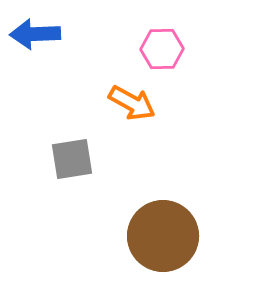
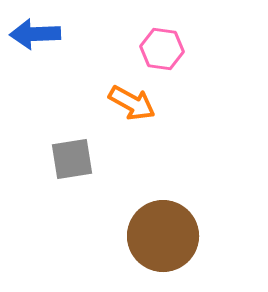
pink hexagon: rotated 9 degrees clockwise
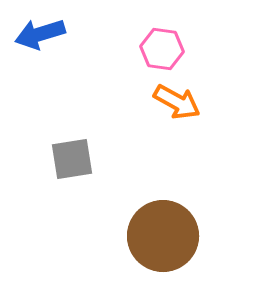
blue arrow: moved 5 px right; rotated 15 degrees counterclockwise
orange arrow: moved 45 px right, 1 px up
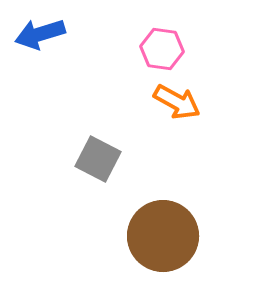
gray square: moved 26 px right; rotated 36 degrees clockwise
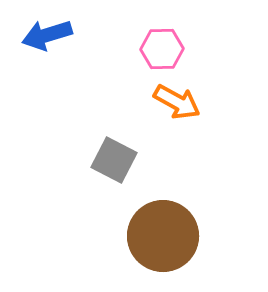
blue arrow: moved 7 px right, 1 px down
pink hexagon: rotated 9 degrees counterclockwise
gray square: moved 16 px right, 1 px down
